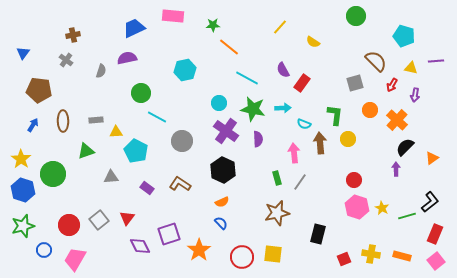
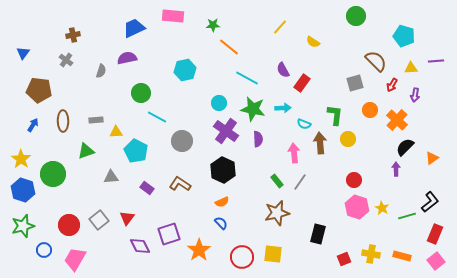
yellow triangle at (411, 68): rotated 16 degrees counterclockwise
green rectangle at (277, 178): moved 3 px down; rotated 24 degrees counterclockwise
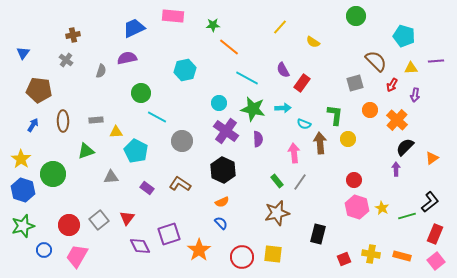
pink trapezoid at (75, 259): moved 2 px right, 3 px up
